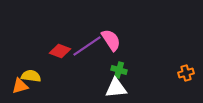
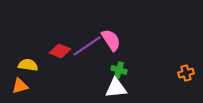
yellow semicircle: moved 3 px left, 11 px up
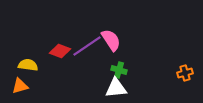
orange cross: moved 1 px left
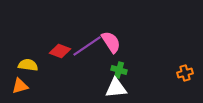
pink semicircle: moved 2 px down
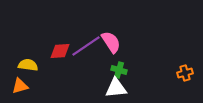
purple line: moved 1 px left
red diamond: rotated 25 degrees counterclockwise
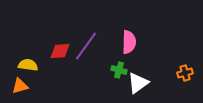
pink semicircle: moved 18 px right; rotated 35 degrees clockwise
purple line: rotated 20 degrees counterclockwise
white triangle: moved 22 px right, 5 px up; rotated 30 degrees counterclockwise
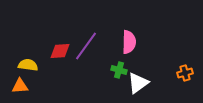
orange triangle: rotated 12 degrees clockwise
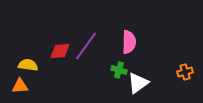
orange cross: moved 1 px up
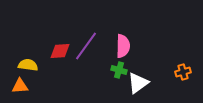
pink semicircle: moved 6 px left, 4 px down
orange cross: moved 2 px left
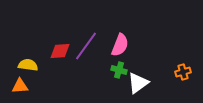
pink semicircle: moved 3 px left, 1 px up; rotated 20 degrees clockwise
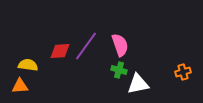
pink semicircle: rotated 40 degrees counterclockwise
white triangle: moved 1 px down; rotated 25 degrees clockwise
